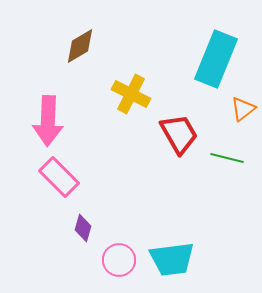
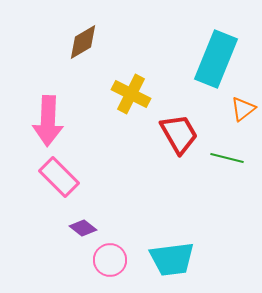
brown diamond: moved 3 px right, 4 px up
purple diamond: rotated 68 degrees counterclockwise
pink circle: moved 9 px left
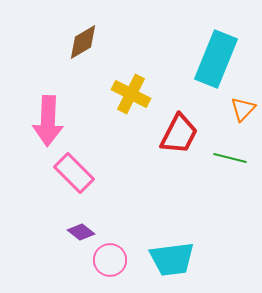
orange triangle: rotated 8 degrees counterclockwise
red trapezoid: rotated 57 degrees clockwise
green line: moved 3 px right
pink rectangle: moved 15 px right, 4 px up
purple diamond: moved 2 px left, 4 px down
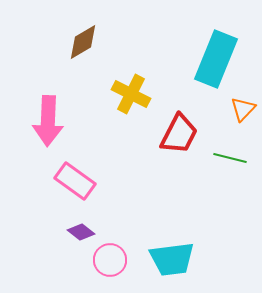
pink rectangle: moved 1 px right, 8 px down; rotated 9 degrees counterclockwise
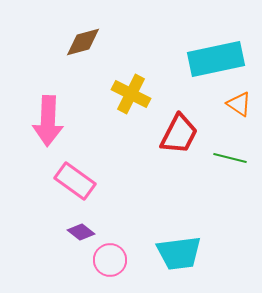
brown diamond: rotated 15 degrees clockwise
cyan rectangle: rotated 56 degrees clockwise
orange triangle: moved 4 px left, 5 px up; rotated 40 degrees counterclockwise
cyan trapezoid: moved 7 px right, 6 px up
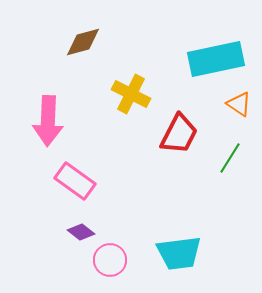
green line: rotated 72 degrees counterclockwise
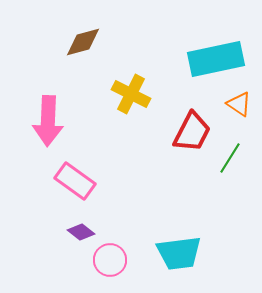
red trapezoid: moved 13 px right, 2 px up
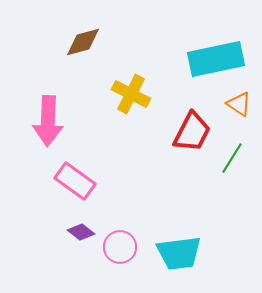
green line: moved 2 px right
pink circle: moved 10 px right, 13 px up
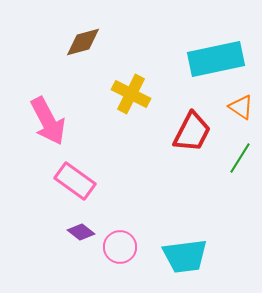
orange triangle: moved 2 px right, 3 px down
pink arrow: rotated 30 degrees counterclockwise
green line: moved 8 px right
cyan trapezoid: moved 6 px right, 3 px down
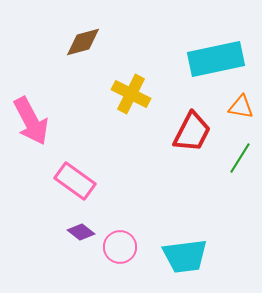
orange triangle: rotated 24 degrees counterclockwise
pink arrow: moved 17 px left
